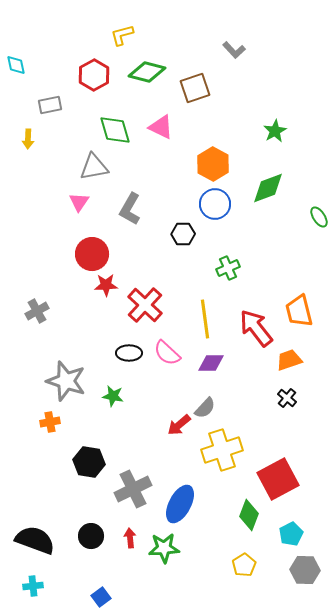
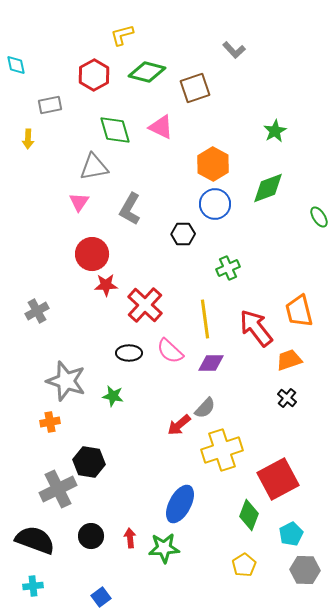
pink semicircle at (167, 353): moved 3 px right, 2 px up
gray cross at (133, 489): moved 75 px left
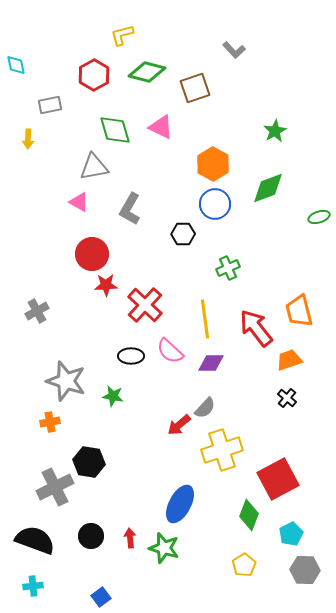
pink triangle at (79, 202): rotated 35 degrees counterclockwise
green ellipse at (319, 217): rotated 75 degrees counterclockwise
black ellipse at (129, 353): moved 2 px right, 3 px down
gray cross at (58, 489): moved 3 px left, 2 px up
green star at (164, 548): rotated 20 degrees clockwise
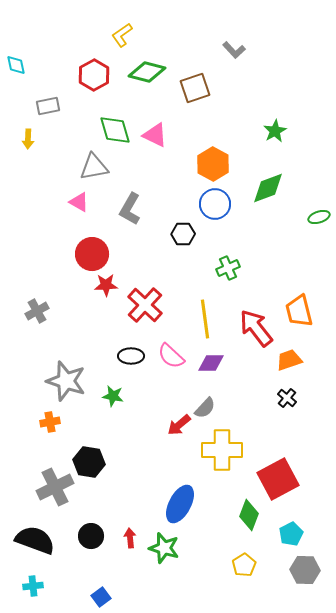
yellow L-shape at (122, 35): rotated 20 degrees counterclockwise
gray rectangle at (50, 105): moved 2 px left, 1 px down
pink triangle at (161, 127): moved 6 px left, 8 px down
pink semicircle at (170, 351): moved 1 px right, 5 px down
yellow cross at (222, 450): rotated 18 degrees clockwise
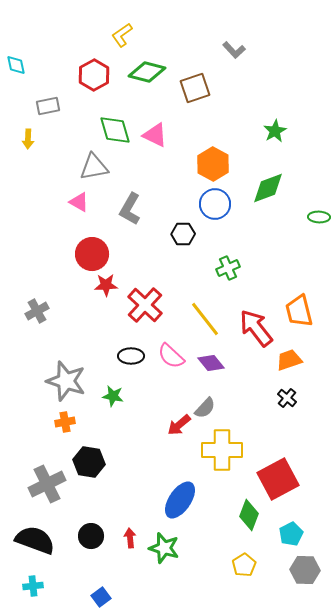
green ellipse at (319, 217): rotated 20 degrees clockwise
yellow line at (205, 319): rotated 30 degrees counterclockwise
purple diamond at (211, 363): rotated 52 degrees clockwise
orange cross at (50, 422): moved 15 px right
gray cross at (55, 487): moved 8 px left, 3 px up
blue ellipse at (180, 504): moved 4 px up; rotated 6 degrees clockwise
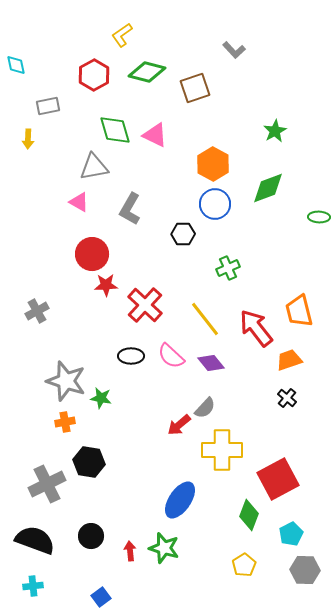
green star at (113, 396): moved 12 px left, 2 px down
red arrow at (130, 538): moved 13 px down
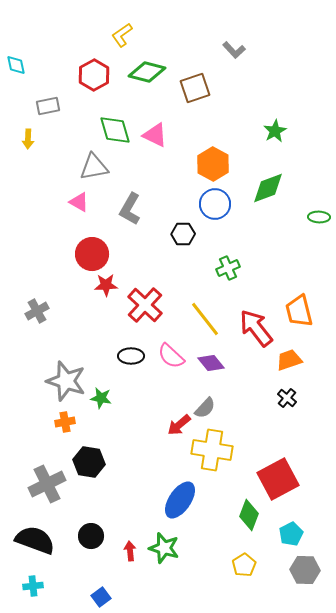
yellow cross at (222, 450): moved 10 px left; rotated 9 degrees clockwise
